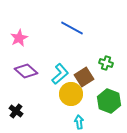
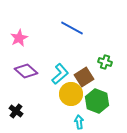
green cross: moved 1 px left, 1 px up
green hexagon: moved 12 px left
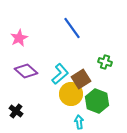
blue line: rotated 25 degrees clockwise
brown square: moved 3 px left, 2 px down
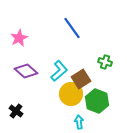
cyan L-shape: moved 1 px left, 3 px up
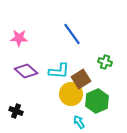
blue line: moved 6 px down
pink star: rotated 30 degrees clockwise
cyan L-shape: rotated 45 degrees clockwise
green hexagon: rotated 15 degrees clockwise
black cross: rotated 16 degrees counterclockwise
cyan arrow: rotated 24 degrees counterclockwise
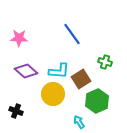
yellow circle: moved 18 px left
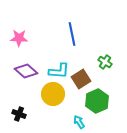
blue line: rotated 25 degrees clockwise
green cross: rotated 16 degrees clockwise
black cross: moved 3 px right, 3 px down
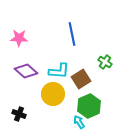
green hexagon: moved 8 px left, 5 px down
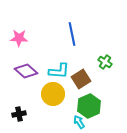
black cross: rotated 32 degrees counterclockwise
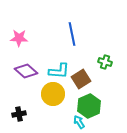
green cross: rotated 16 degrees counterclockwise
